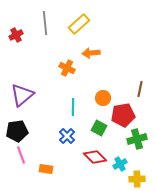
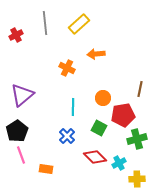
orange arrow: moved 5 px right, 1 px down
black pentagon: rotated 25 degrees counterclockwise
cyan cross: moved 1 px left, 1 px up
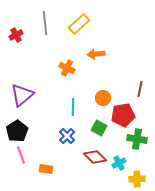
green cross: rotated 24 degrees clockwise
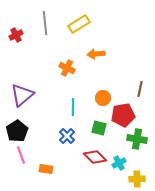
yellow rectangle: rotated 10 degrees clockwise
green square: rotated 14 degrees counterclockwise
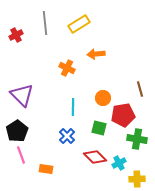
brown line: rotated 28 degrees counterclockwise
purple triangle: rotated 35 degrees counterclockwise
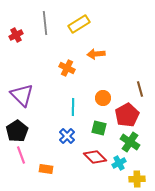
red pentagon: moved 4 px right; rotated 20 degrees counterclockwise
green cross: moved 7 px left, 3 px down; rotated 24 degrees clockwise
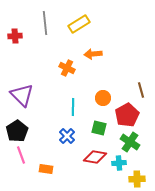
red cross: moved 1 px left, 1 px down; rotated 24 degrees clockwise
orange arrow: moved 3 px left
brown line: moved 1 px right, 1 px down
red diamond: rotated 35 degrees counterclockwise
cyan cross: rotated 24 degrees clockwise
